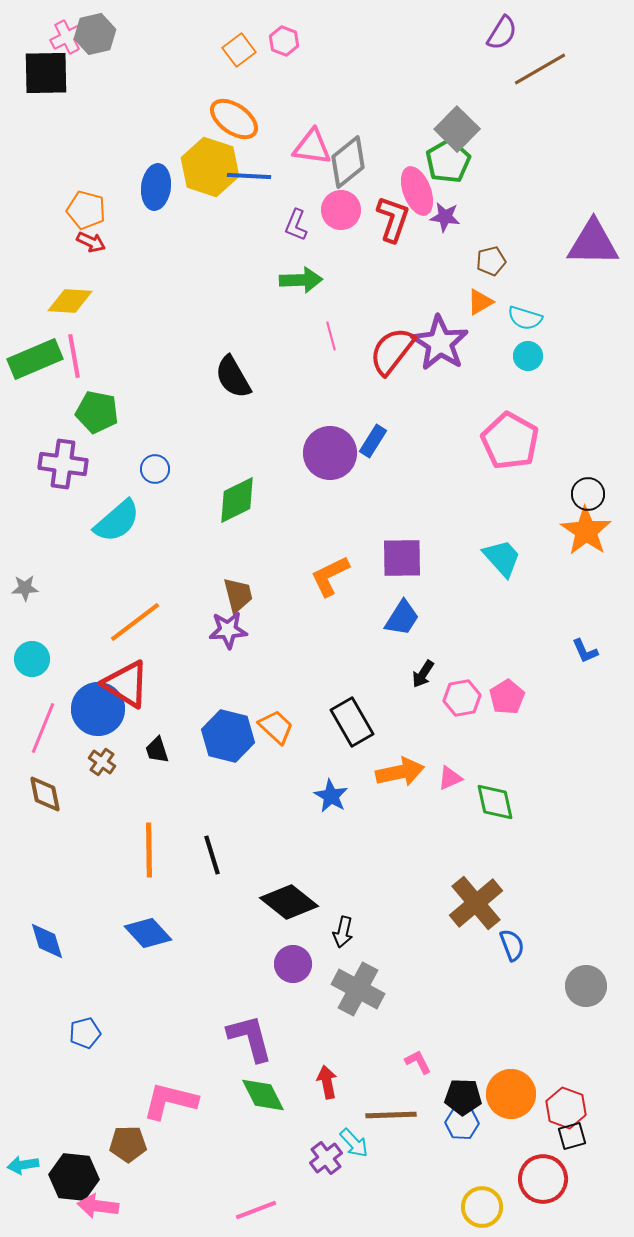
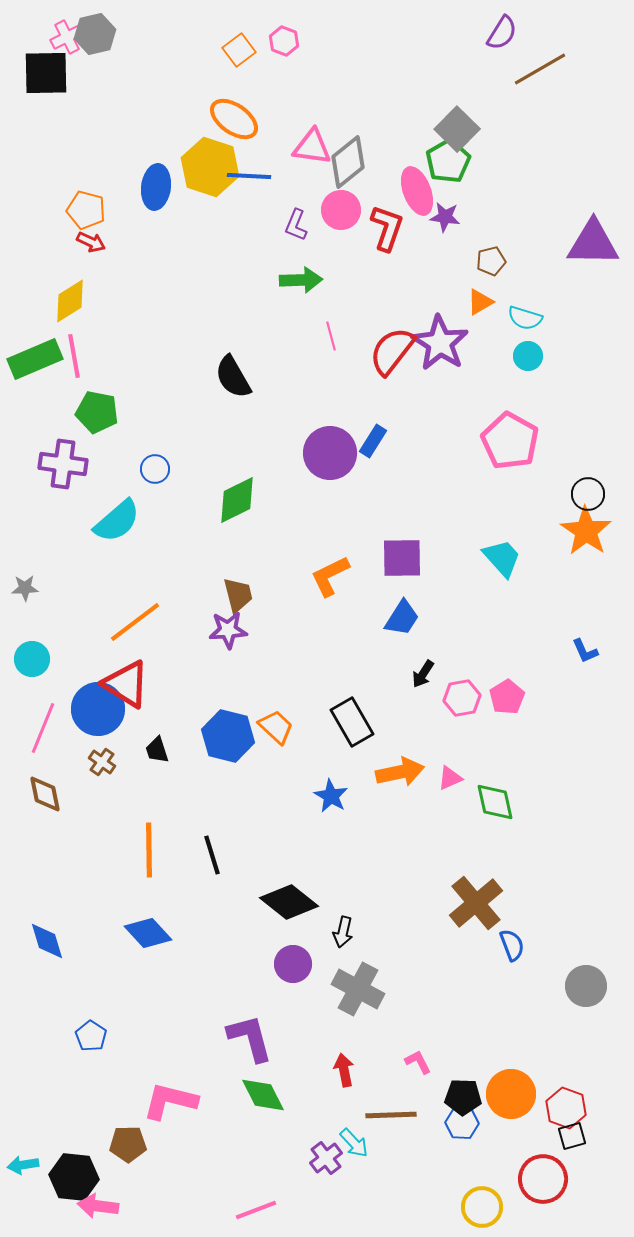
red L-shape at (393, 219): moved 6 px left, 9 px down
yellow diamond at (70, 301): rotated 36 degrees counterclockwise
blue pentagon at (85, 1033): moved 6 px right, 3 px down; rotated 24 degrees counterclockwise
red arrow at (327, 1082): moved 17 px right, 12 px up
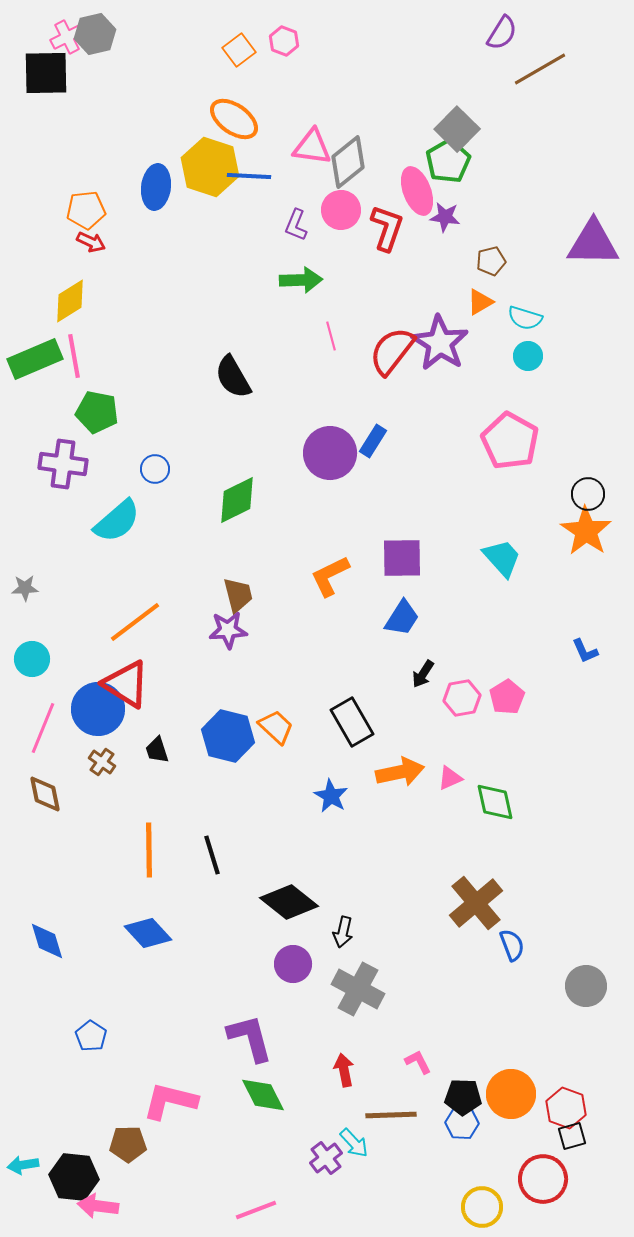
orange pentagon at (86, 210): rotated 21 degrees counterclockwise
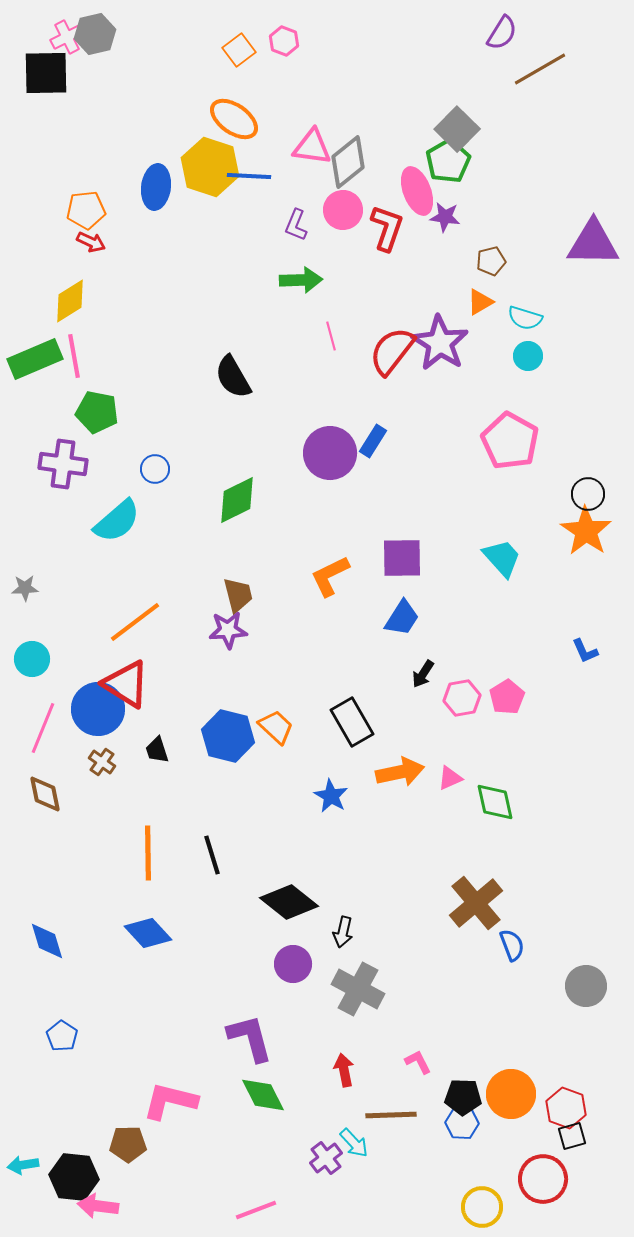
pink circle at (341, 210): moved 2 px right
orange line at (149, 850): moved 1 px left, 3 px down
blue pentagon at (91, 1036): moved 29 px left
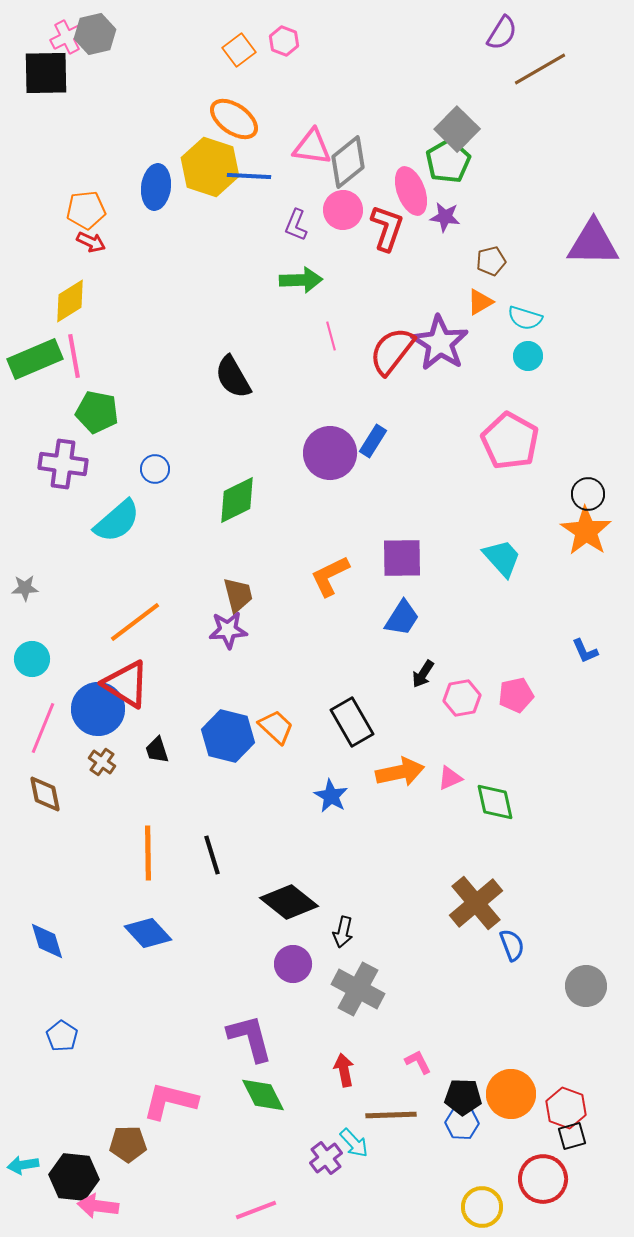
pink ellipse at (417, 191): moved 6 px left
pink pentagon at (507, 697): moved 9 px right, 2 px up; rotated 20 degrees clockwise
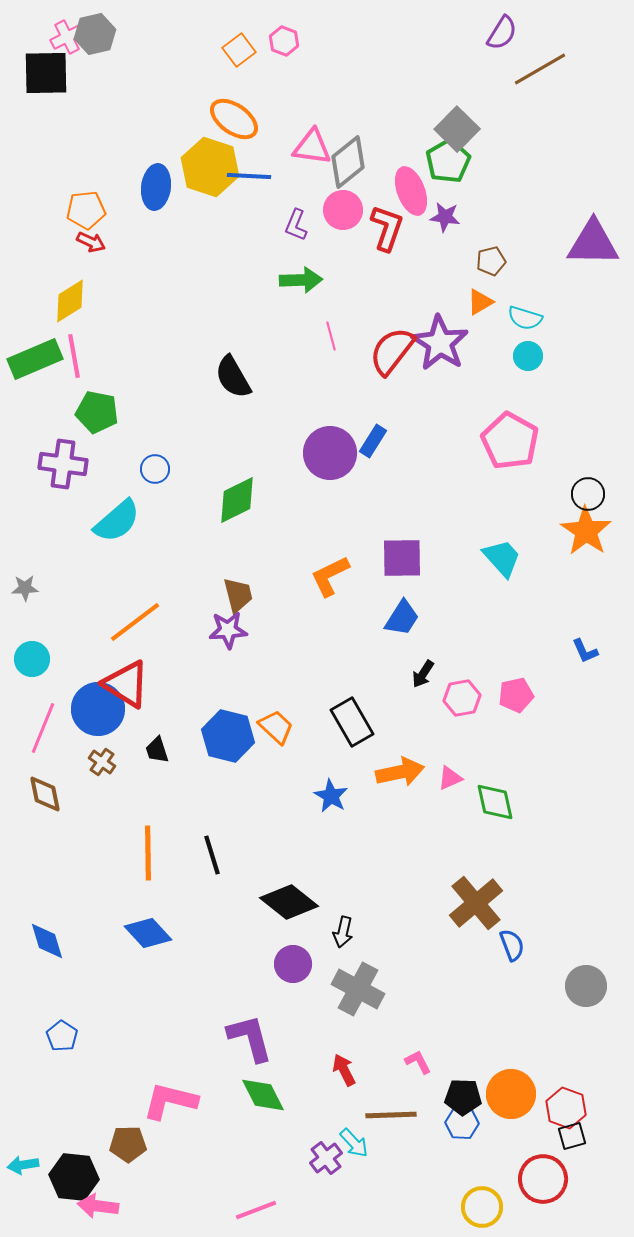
red arrow at (344, 1070): rotated 16 degrees counterclockwise
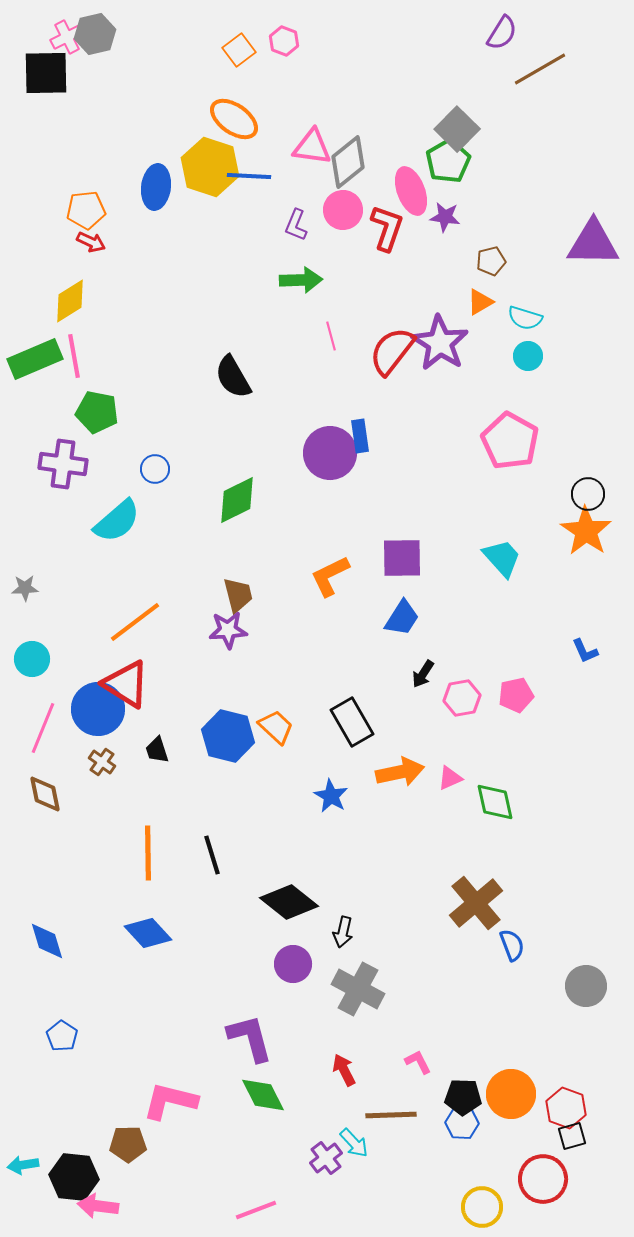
blue rectangle at (373, 441): moved 13 px left, 5 px up; rotated 40 degrees counterclockwise
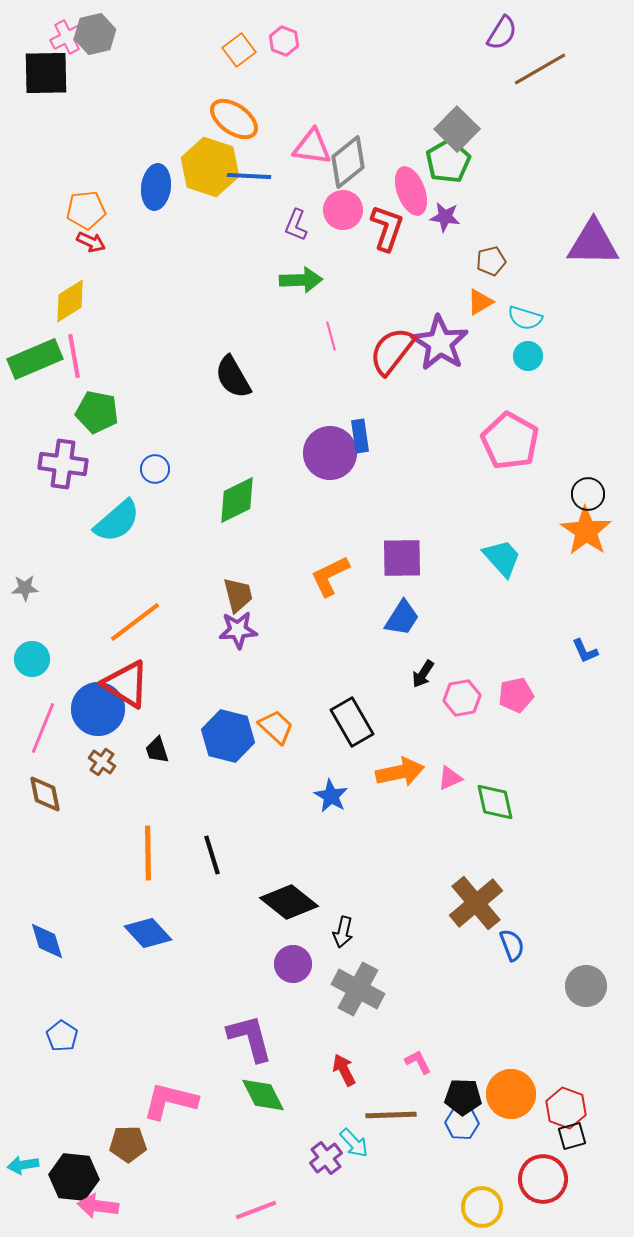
purple star at (228, 630): moved 10 px right
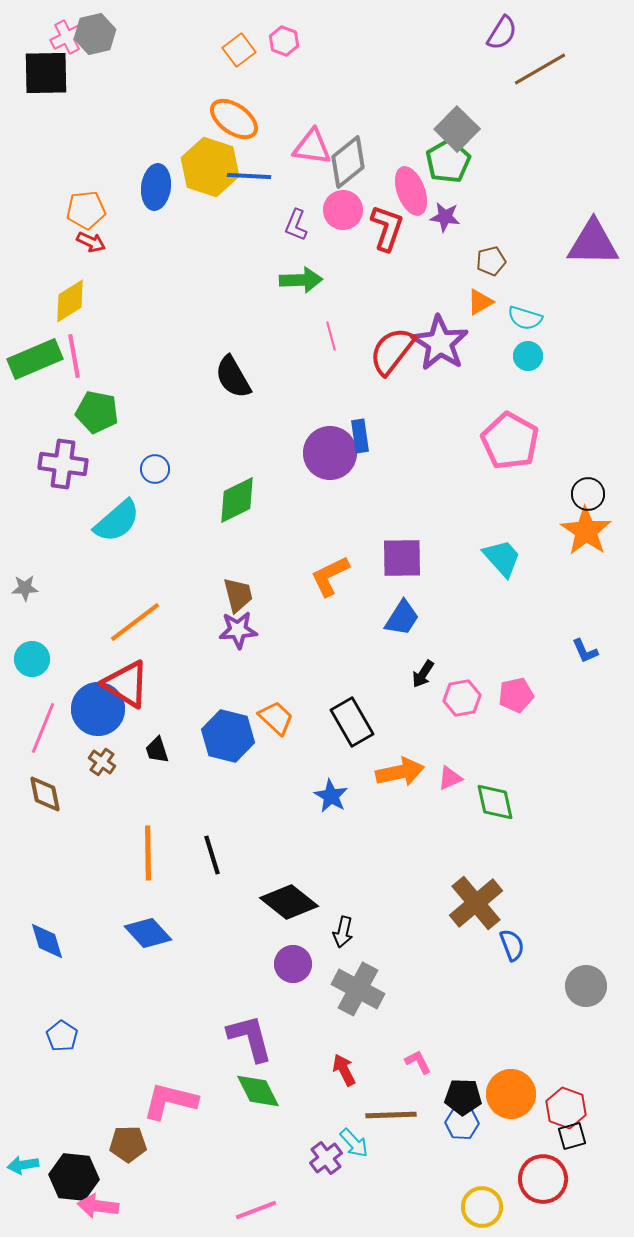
orange trapezoid at (276, 727): moved 9 px up
green diamond at (263, 1095): moved 5 px left, 4 px up
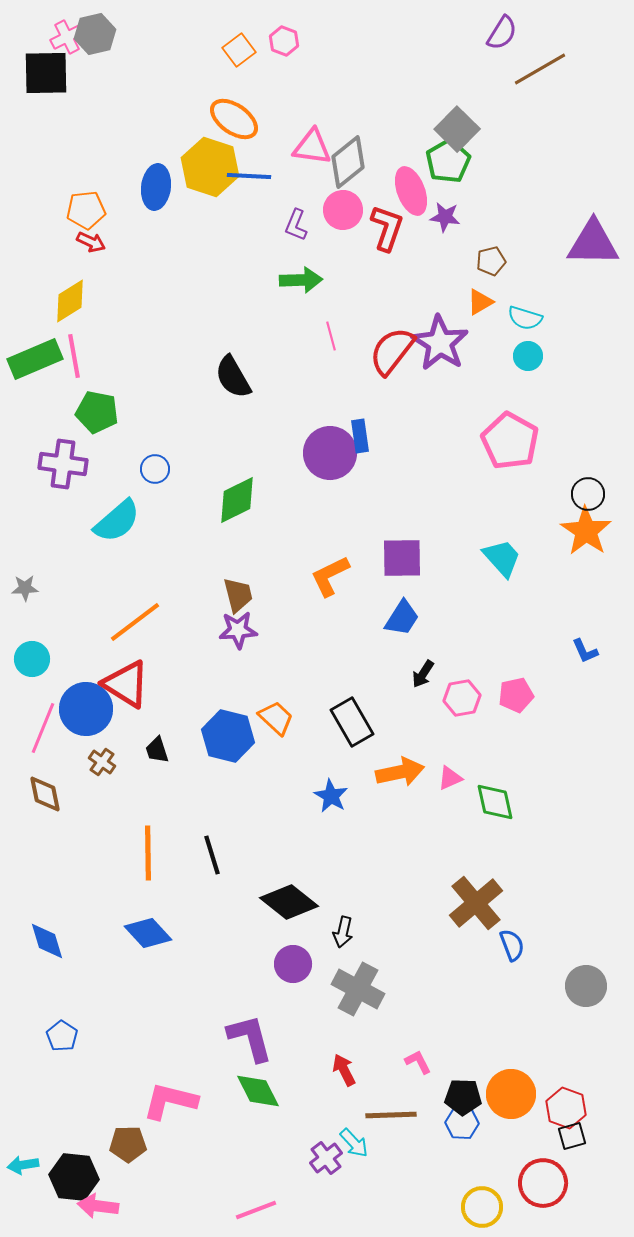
blue circle at (98, 709): moved 12 px left
red circle at (543, 1179): moved 4 px down
